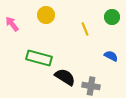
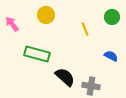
green rectangle: moved 2 px left, 4 px up
black semicircle: rotated 10 degrees clockwise
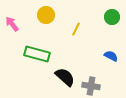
yellow line: moved 9 px left; rotated 48 degrees clockwise
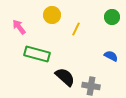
yellow circle: moved 6 px right
pink arrow: moved 7 px right, 3 px down
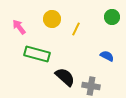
yellow circle: moved 4 px down
blue semicircle: moved 4 px left
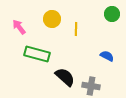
green circle: moved 3 px up
yellow line: rotated 24 degrees counterclockwise
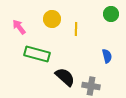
green circle: moved 1 px left
blue semicircle: rotated 48 degrees clockwise
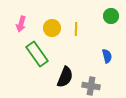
green circle: moved 2 px down
yellow circle: moved 9 px down
pink arrow: moved 2 px right, 3 px up; rotated 126 degrees counterclockwise
green rectangle: rotated 40 degrees clockwise
black semicircle: rotated 70 degrees clockwise
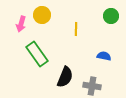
yellow circle: moved 10 px left, 13 px up
blue semicircle: moved 3 px left; rotated 64 degrees counterclockwise
gray cross: moved 1 px right
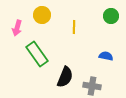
pink arrow: moved 4 px left, 4 px down
yellow line: moved 2 px left, 2 px up
blue semicircle: moved 2 px right
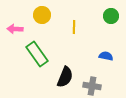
pink arrow: moved 2 px left, 1 px down; rotated 77 degrees clockwise
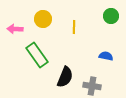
yellow circle: moved 1 px right, 4 px down
green rectangle: moved 1 px down
